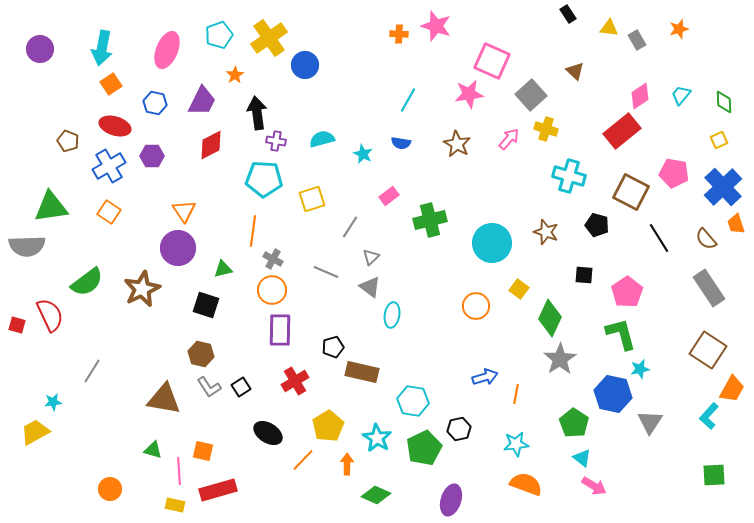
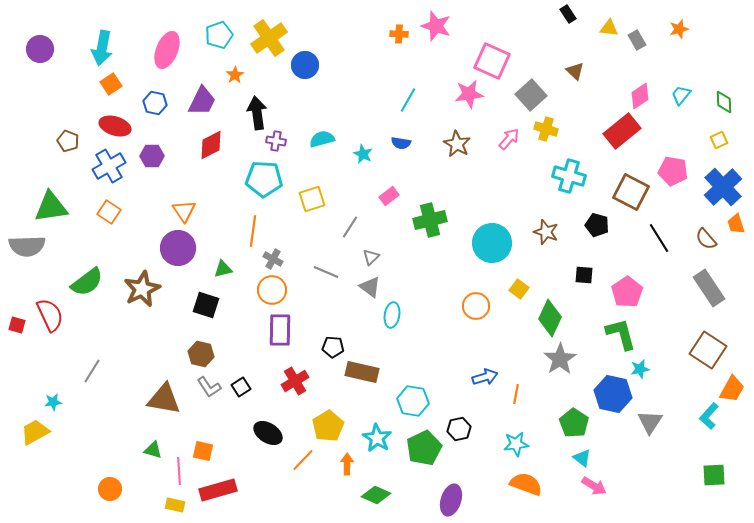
pink pentagon at (674, 173): moved 1 px left, 2 px up
black pentagon at (333, 347): rotated 20 degrees clockwise
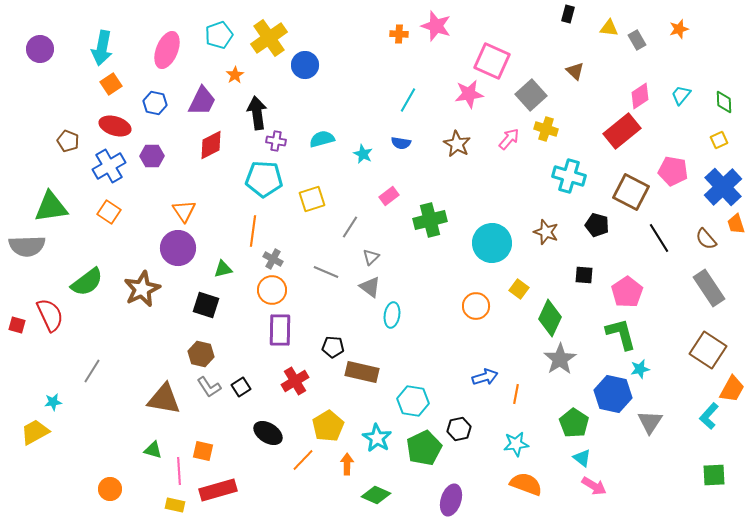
black rectangle at (568, 14): rotated 48 degrees clockwise
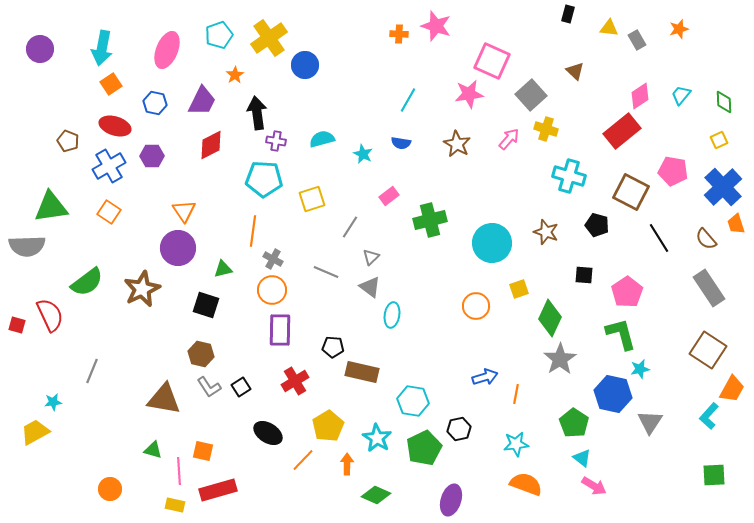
yellow square at (519, 289): rotated 36 degrees clockwise
gray line at (92, 371): rotated 10 degrees counterclockwise
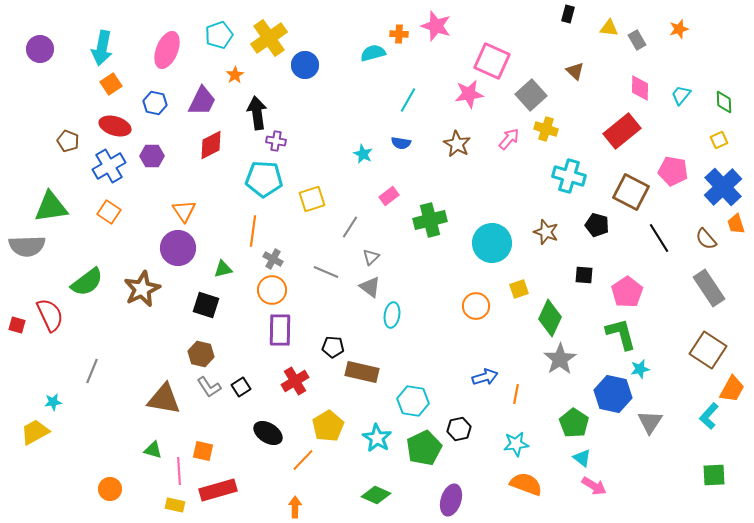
pink diamond at (640, 96): moved 8 px up; rotated 56 degrees counterclockwise
cyan semicircle at (322, 139): moved 51 px right, 86 px up
orange arrow at (347, 464): moved 52 px left, 43 px down
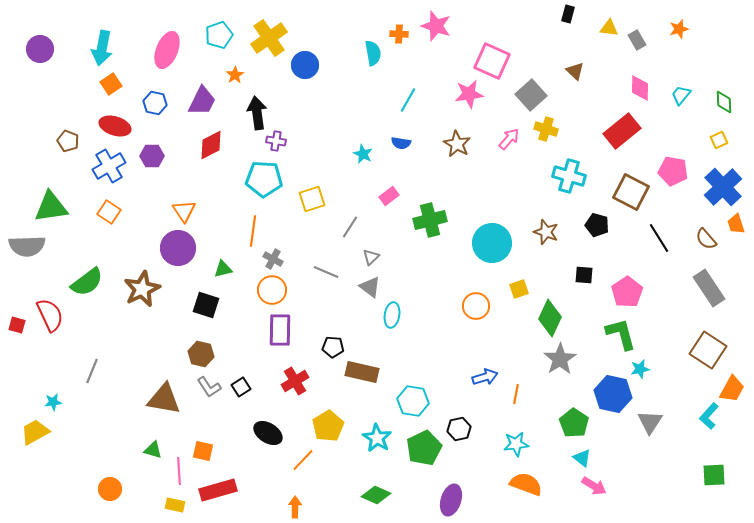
cyan semicircle at (373, 53): rotated 95 degrees clockwise
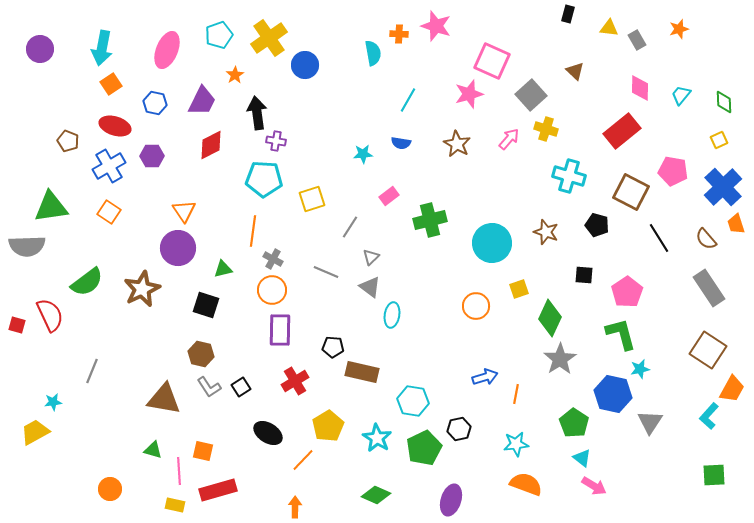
pink star at (469, 94): rotated 8 degrees counterclockwise
cyan star at (363, 154): rotated 30 degrees counterclockwise
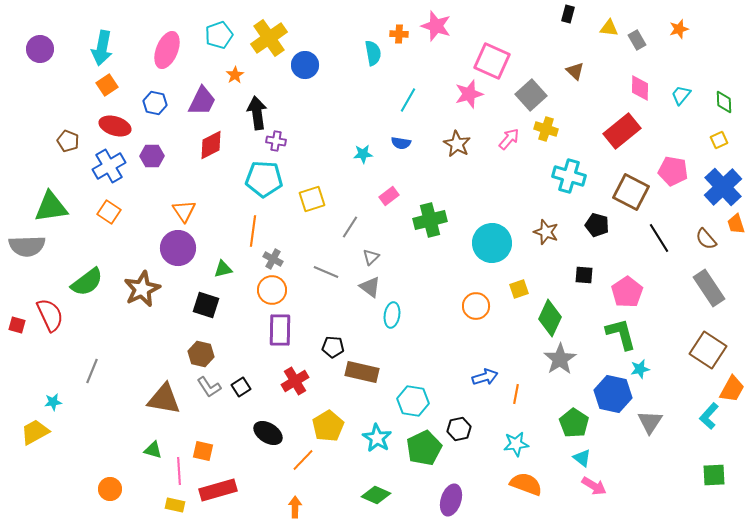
orange square at (111, 84): moved 4 px left, 1 px down
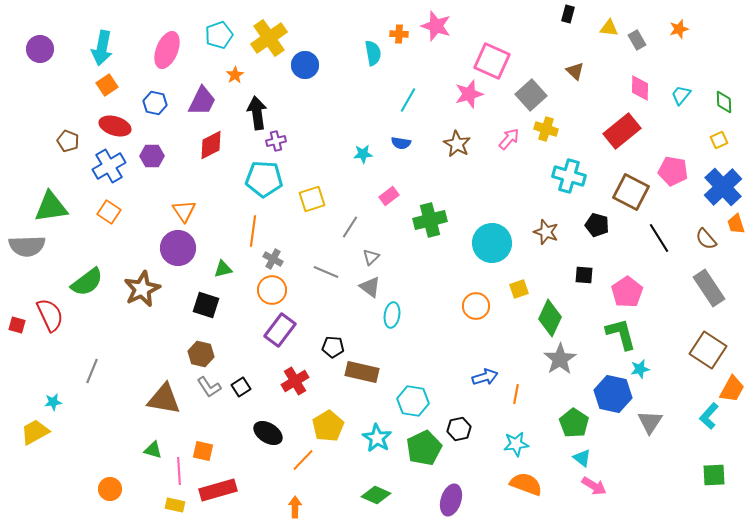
purple cross at (276, 141): rotated 24 degrees counterclockwise
purple rectangle at (280, 330): rotated 36 degrees clockwise
